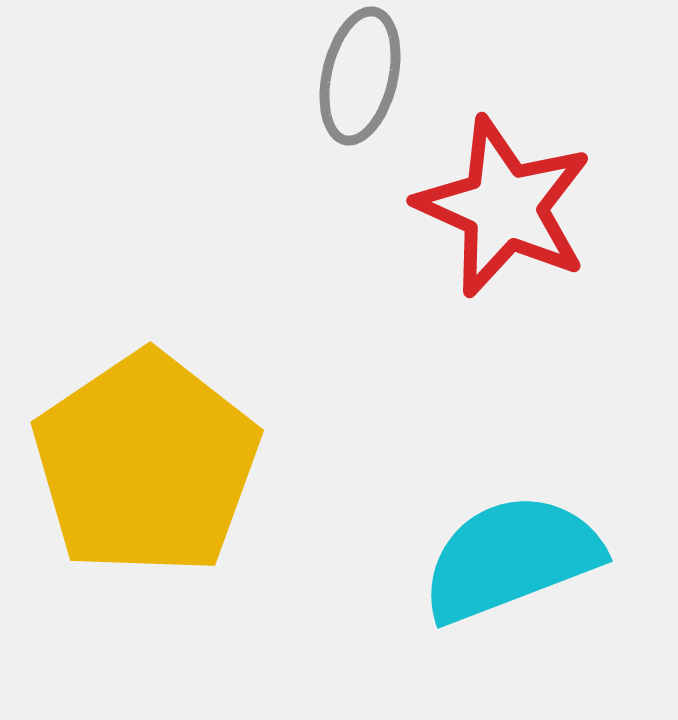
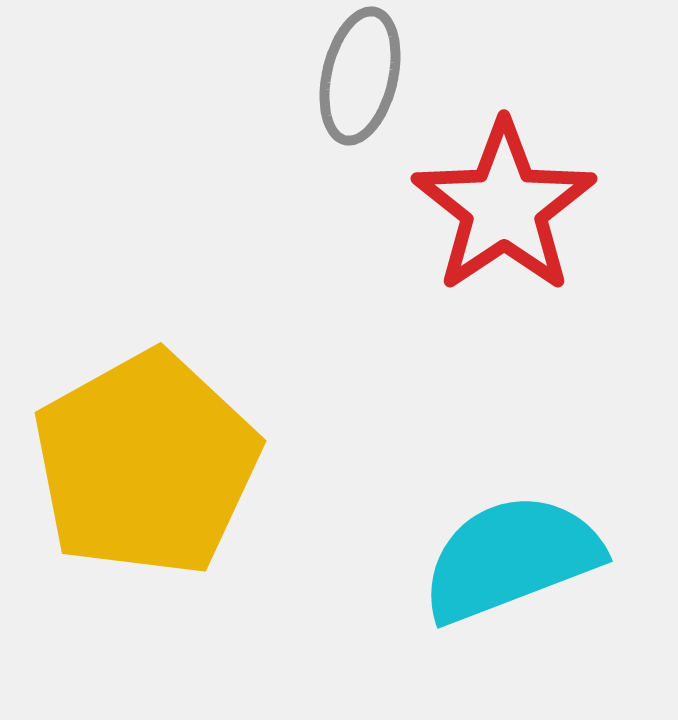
red star: rotated 14 degrees clockwise
yellow pentagon: rotated 5 degrees clockwise
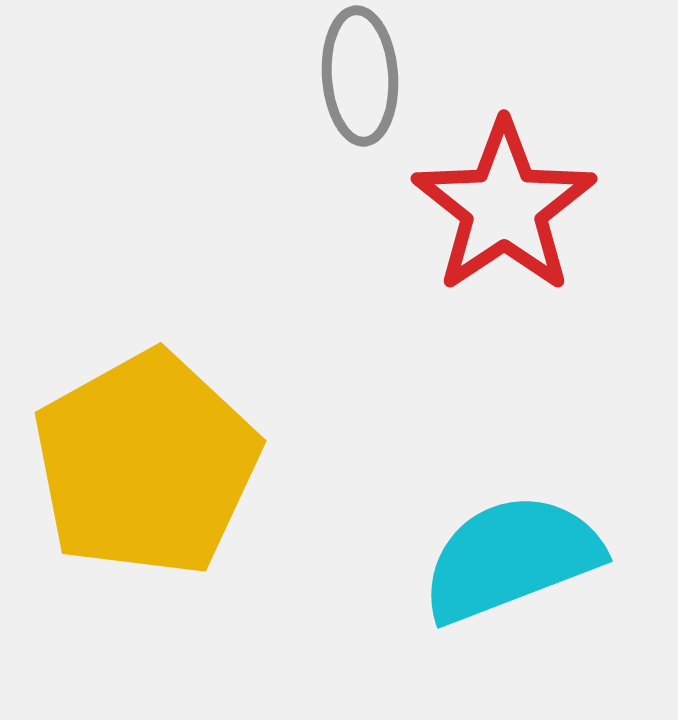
gray ellipse: rotated 17 degrees counterclockwise
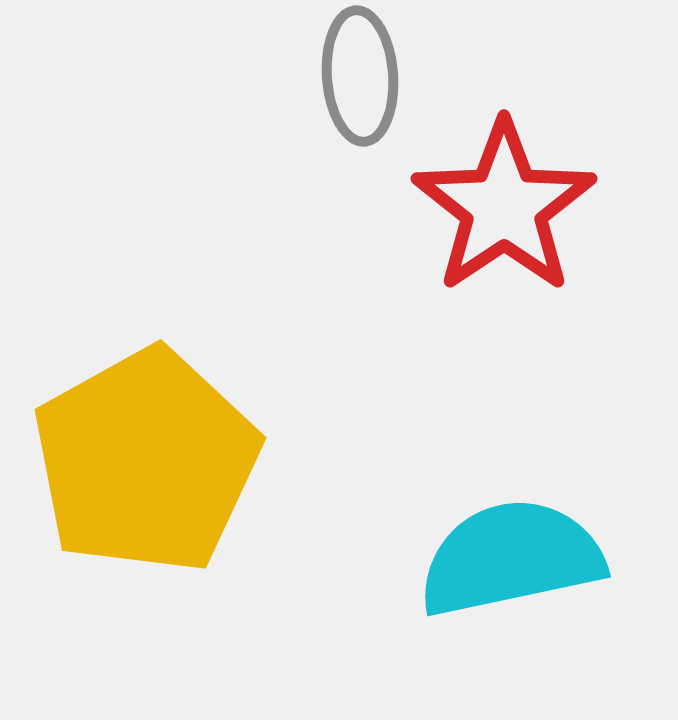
yellow pentagon: moved 3 px up
cyan semicircle: rotated 9 degrees clockwise
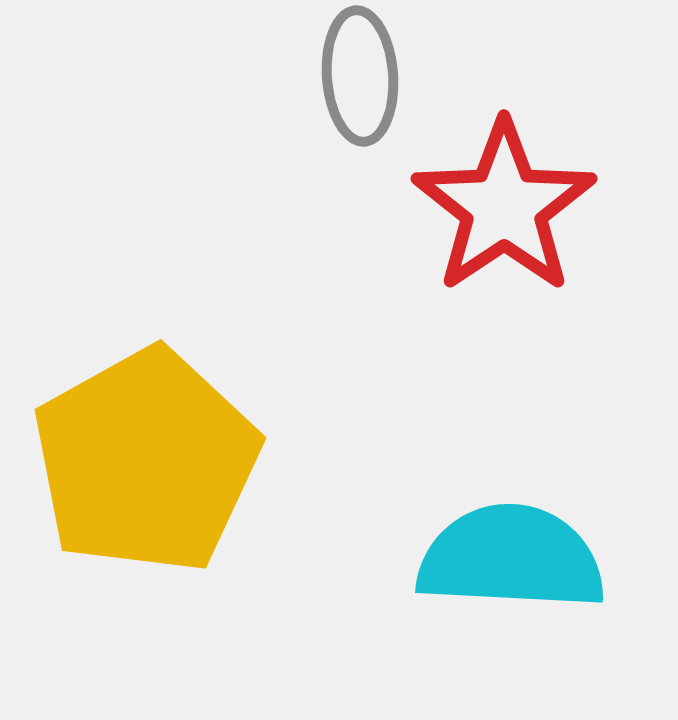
cyan semicircle: rotated 15 degrees clockwise
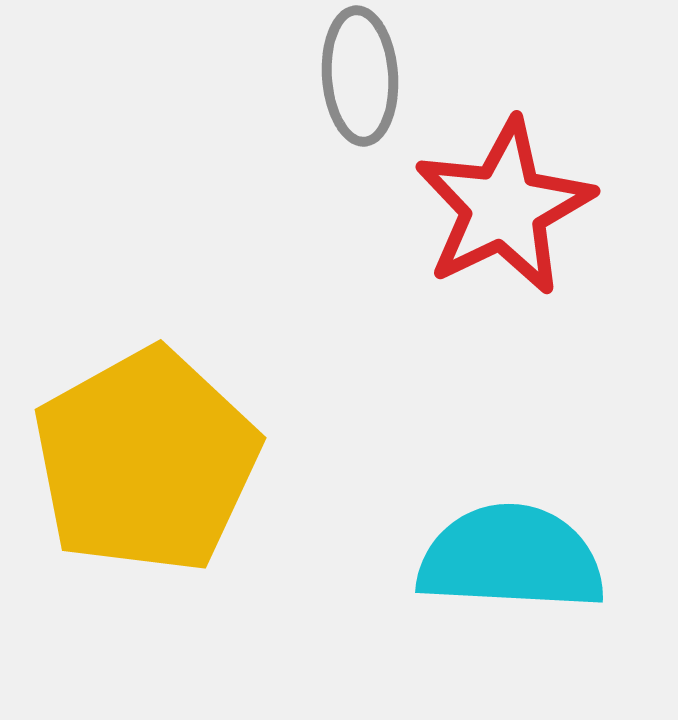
red star: rotated 8 degrees clockwise
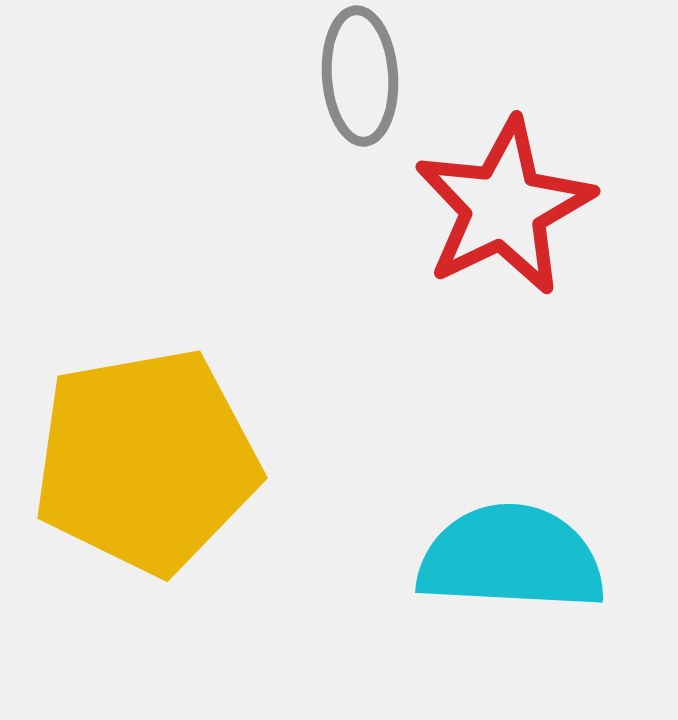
yellow pentagon: rotated 19 degrees clockwise
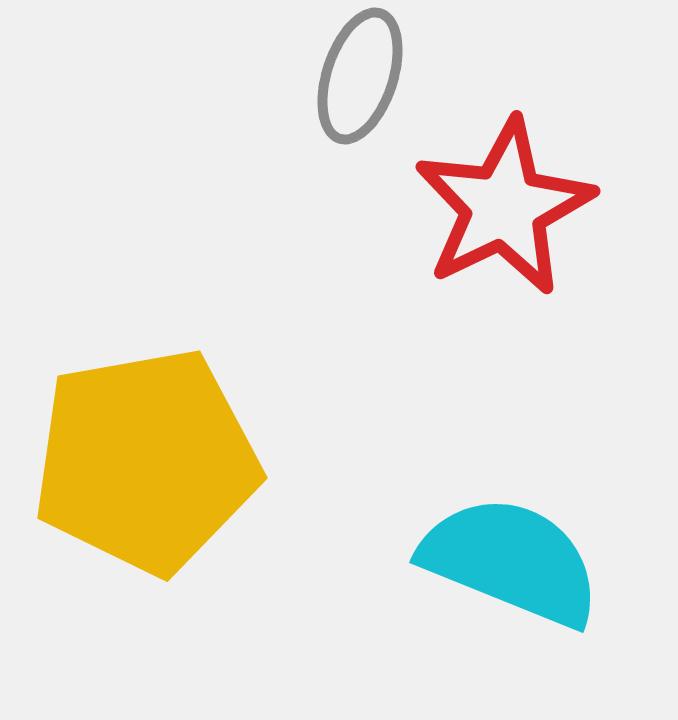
gray ellipse: rotated 22 degrees clockwise
cyan semicircle: moved 3 px down; rotated 19 degrees clockwise
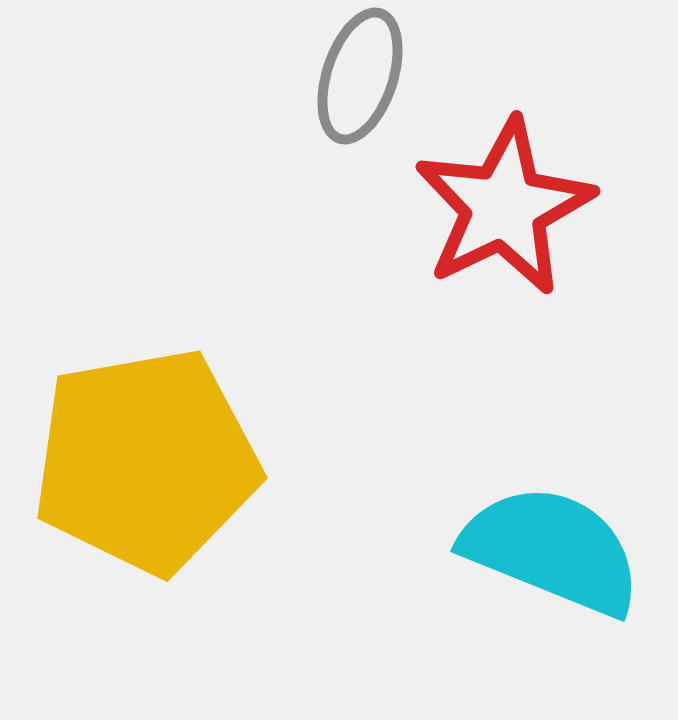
cyan semicircle: moved 41 px right, 11 px up
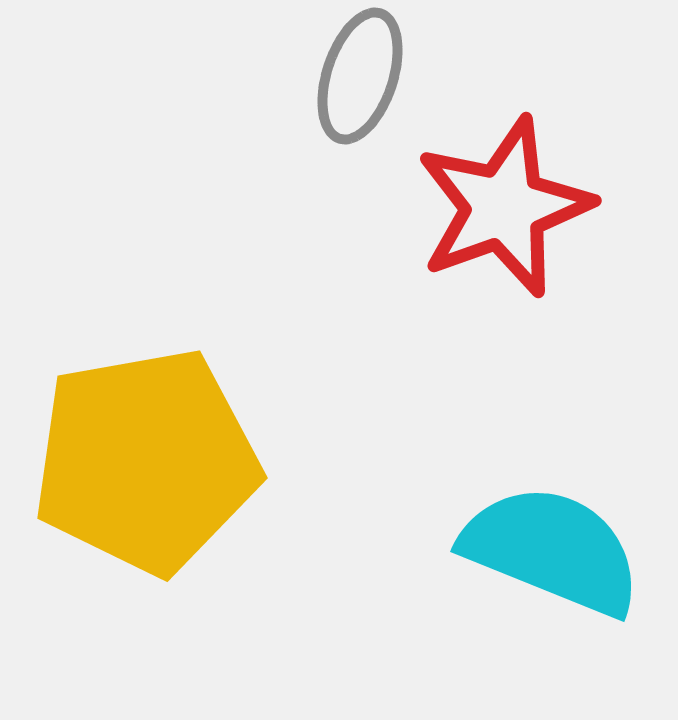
red star: rotated 6 degrees clockwise
